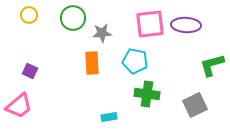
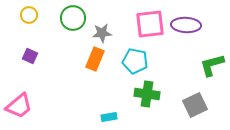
orange rectangle: moved 3 px right, 4 px up; rotated 25 degrees clockwise
purple square: moved 15 px up
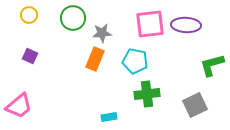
green cross: rotated 15 degrees counterclockwise
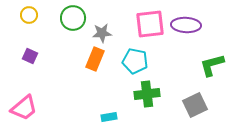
pink trapezoid: moved 5 px right, 2 px down
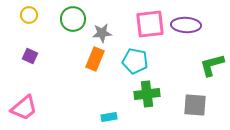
green circle: moved 1 px down
gray square: rotated 30 degrees clockwise
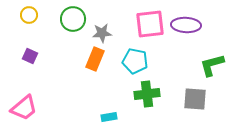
gray square: moved 6 px up
